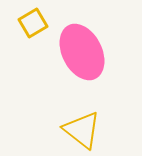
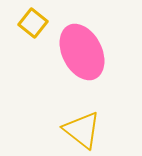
yellow square: rotated 20 degrees counterclockwise
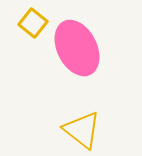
pink ellipse: moved 5 px left, 4 px up
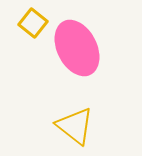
yellow triangle: moved 7 px left, 4 px up
